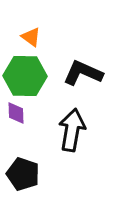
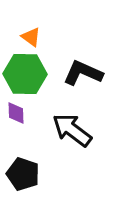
green hexagon: moved 2 px up
black arrow: rotated 63 degrees counterclockwise
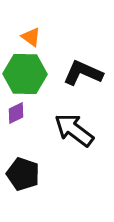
purple diamond: rotated 65 degrees clockwise
black arrow: moved 2 px right
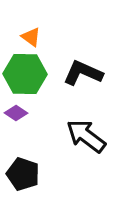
purple diamond: rotated 60 degrees clockwise
black arrow: moved 12 px right, 6 px down
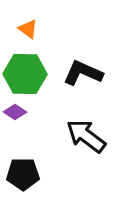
orange triangle: moved 3 px left, 8 px up
purple diamond: moved 1 px left, 1 px up
black pentagon: rotated 20 degrees counterclockwise
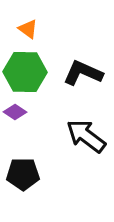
green hexagon: moved 2 px up
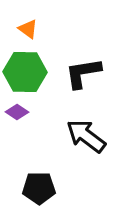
black L-shape: rotated 33 degrees counterclockwise
purple diamond: moved 2 px right
black pentagon: moved 16 px right, 14 px down
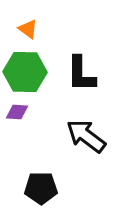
black L-shape: moved 2 px left, 1 px down; rotated 81 degrees counterclockwise
purple diamond: rotated 30 degrees counterclockwise
black pentagon: moved 2 px right
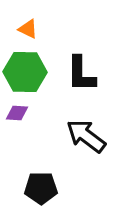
orange triangle: rotated 10 degrees counterclockwise
purple diamond: moved 1 px down
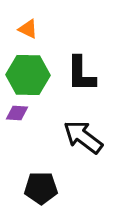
green hexagon: moved 3 px right, 3 px down
black arrow: moved 3 px left, 1 px down
